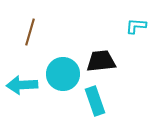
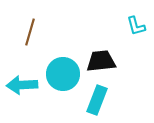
cyan L-shape: rotated 110 degrees counterclockwise
cyan rectangle: moved 2 px right, 1 px up; rotated 40 degrees clockwise
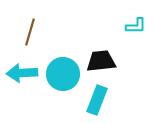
cyan L-shape: rotated 75 degrees counterclockwise
cyan arrow: moved 12 px up
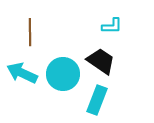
cyan L-shape: moved 24 px left
brown line: rotated 16 degrees counterclockwise
black trapezoid: rotated 40 degrees clockwise
cyan arrow: rotated 28 degrees clockwise
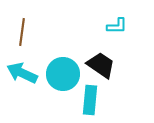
cyan L-shape: moved 5 px right
brown line: moved 8 px left; rotated 8 degrees clockwise
black trapezoid: moved 4 px down
cyan rectangle: moved 7 px left; rotated 16 degrees counterclockwise
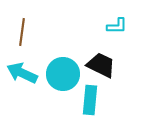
black trapezoid: rotated 8 degrees counterclockwise
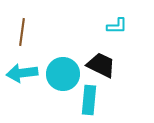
cyan arrow: rotated 32 degrees counterclockwise
cyan rectangle: moved 1 px left
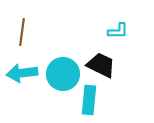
cyan L-shape: moved 1 px right, 5 px down
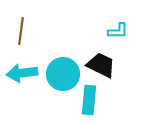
brown line: moved 1 px left, 1 px up
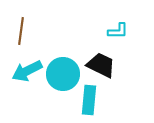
cyan arrow: moved 5 px right, 2 px up; rotated 20 degrees counterclockwise
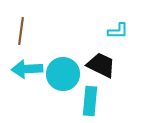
cyan arrow: moved 2 px up; rotated 24 degrees clockwise
cyan rectangle: moved 1 px right, 1 px down
